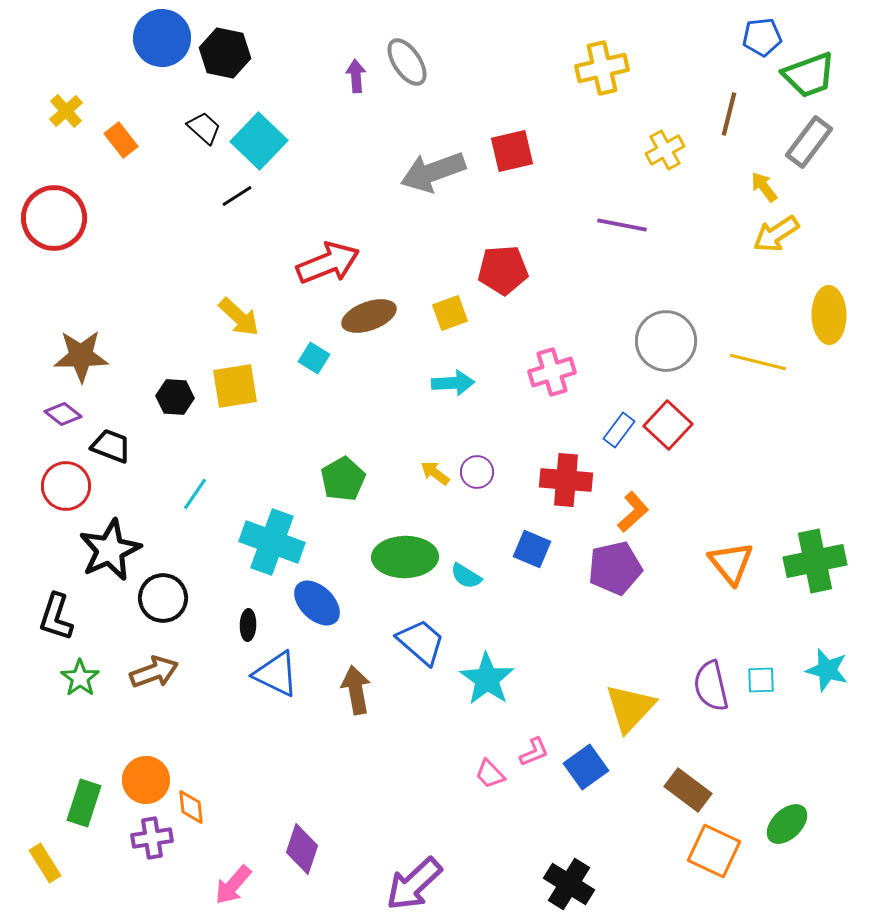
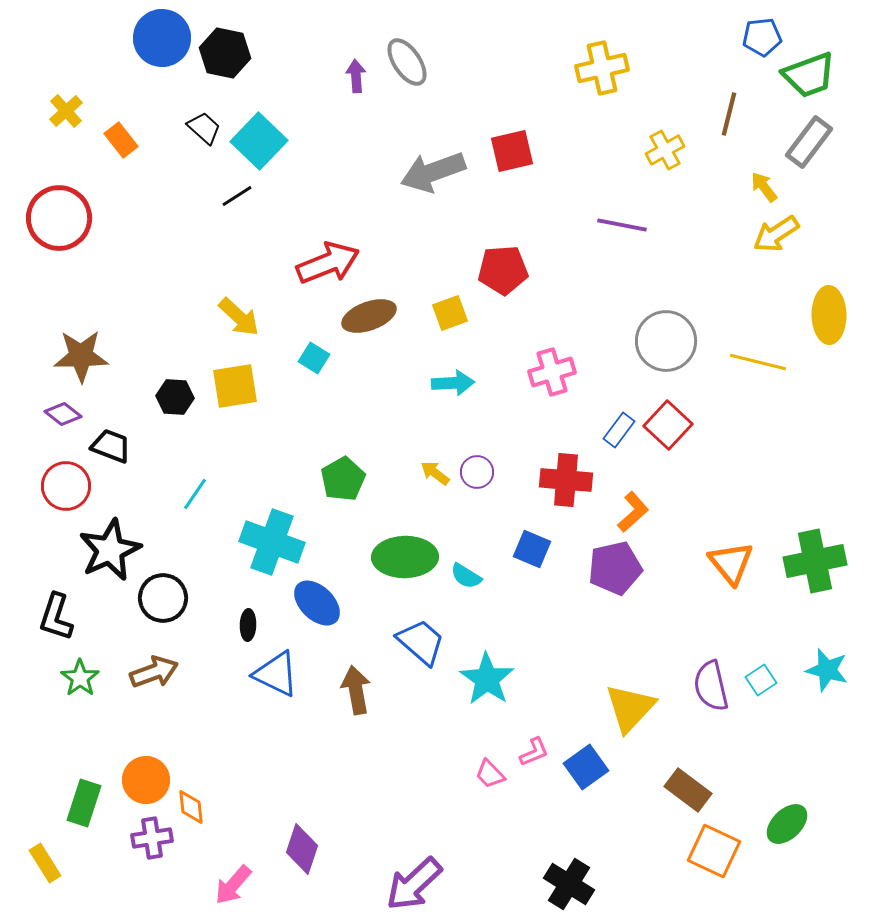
red circle at (54, 218): moved 5 px right
cyan square at (761, 680): rotated 32 degrees counterclockwise
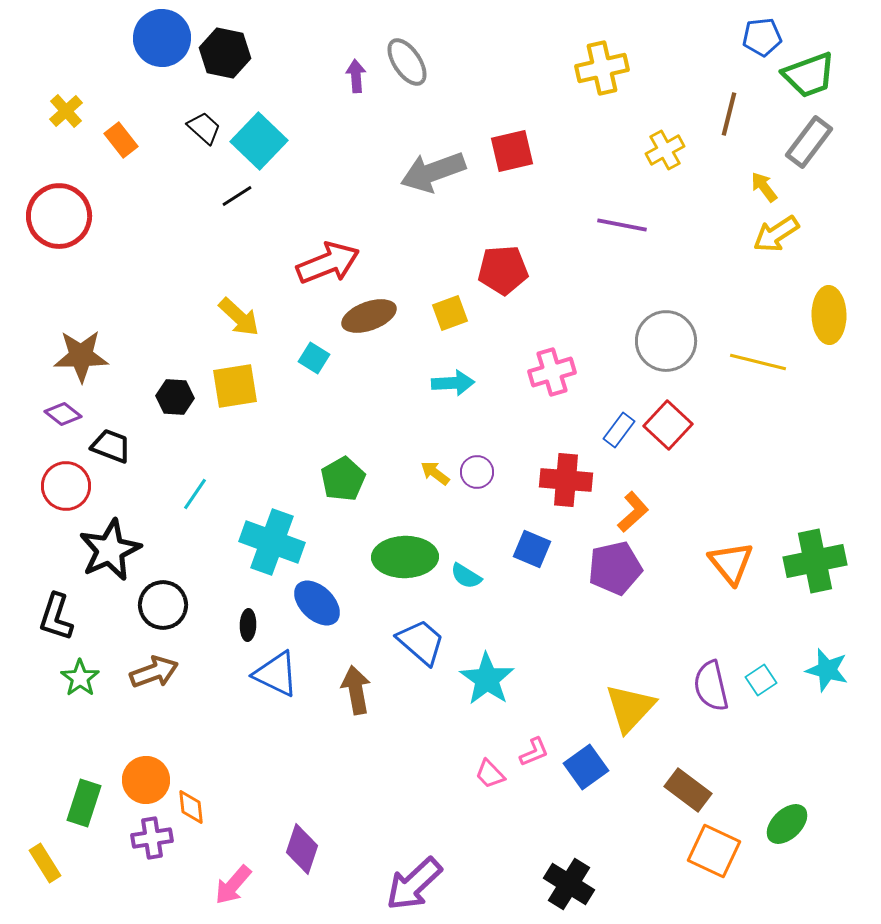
red circle at (59, 218): moved 2 px up
black circle at (163, 598): moved 7 px down
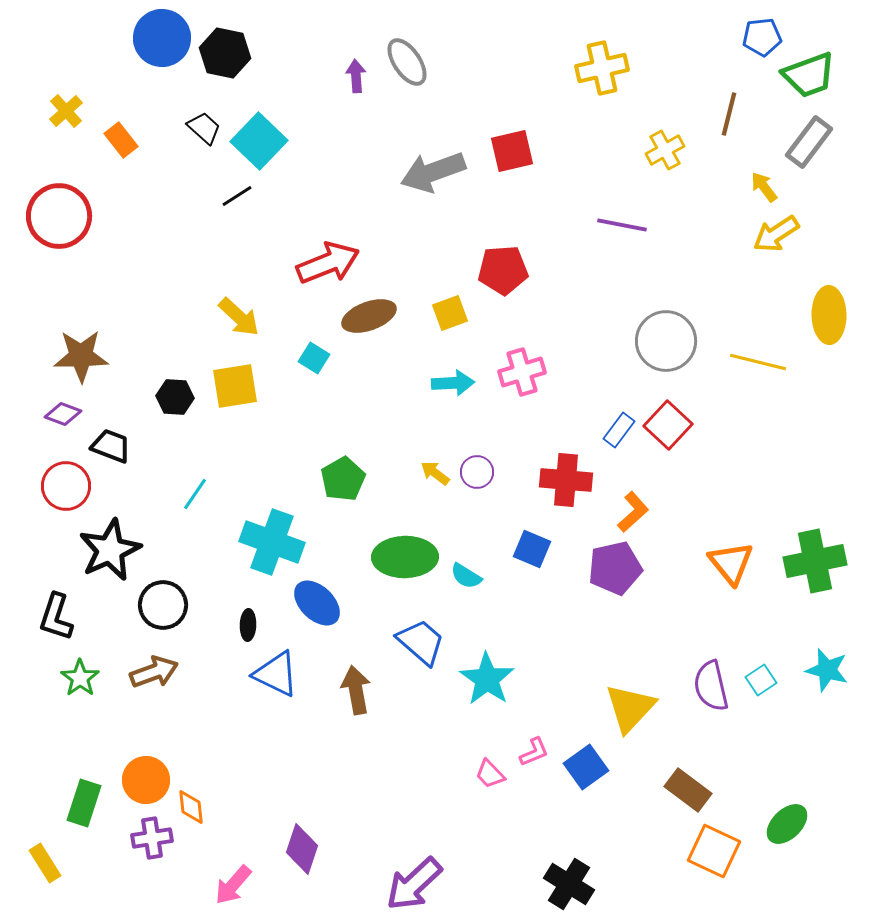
pink cross at (552, 372): moved 30 px left
purple diamond at (63, 414): rotated 18 degrees counterclockwise
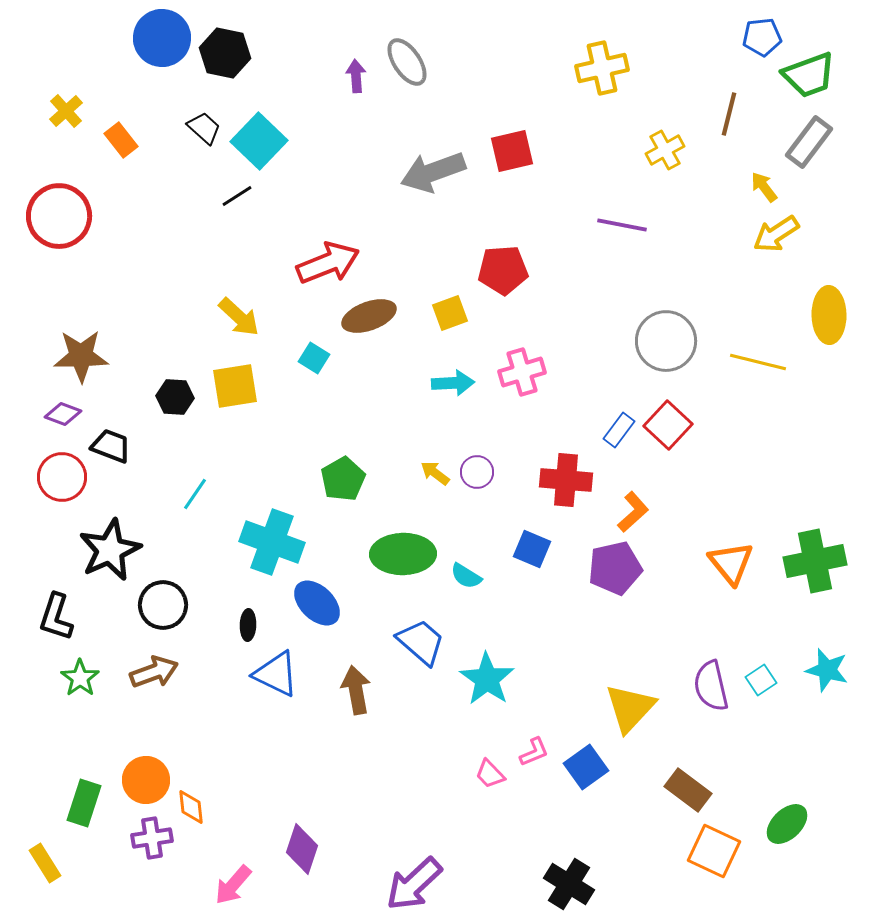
red circle at (66, 486): moved 4 px left, 9 px up
green ellipse at (405, 557): moved 2 px left, 3 px up
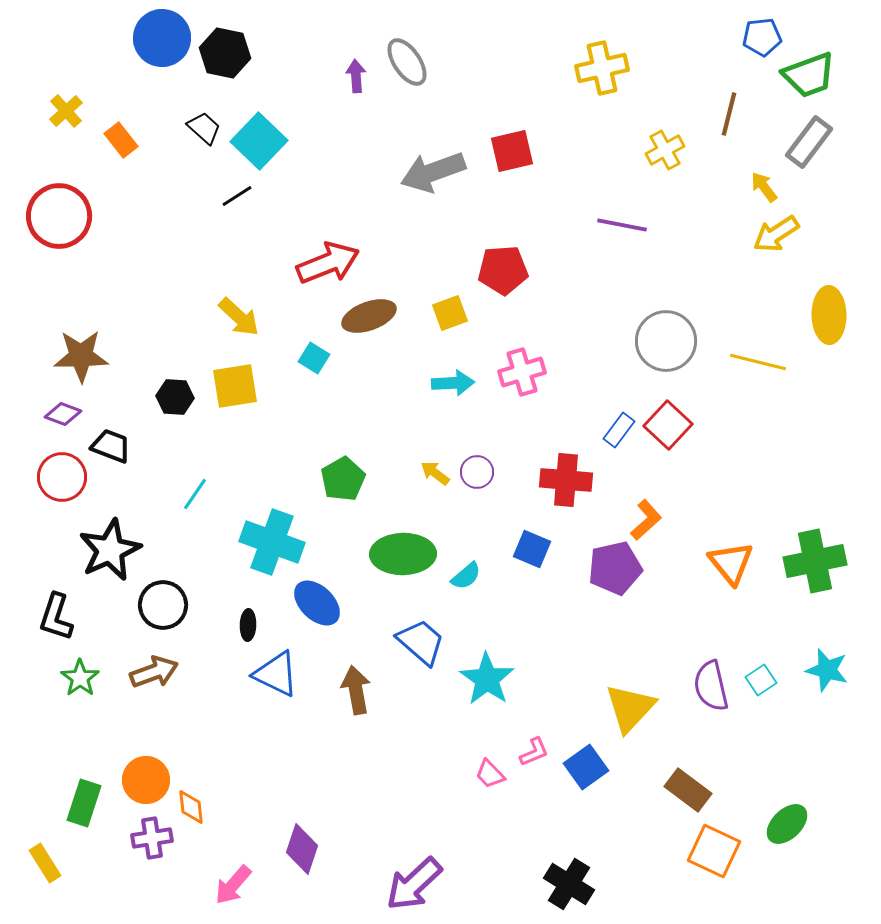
orange L-shape at (633, 512): moved 13 px right, 8 px down
cyan semicircle at (466, 576): rotated 72 degrees counterclockwise
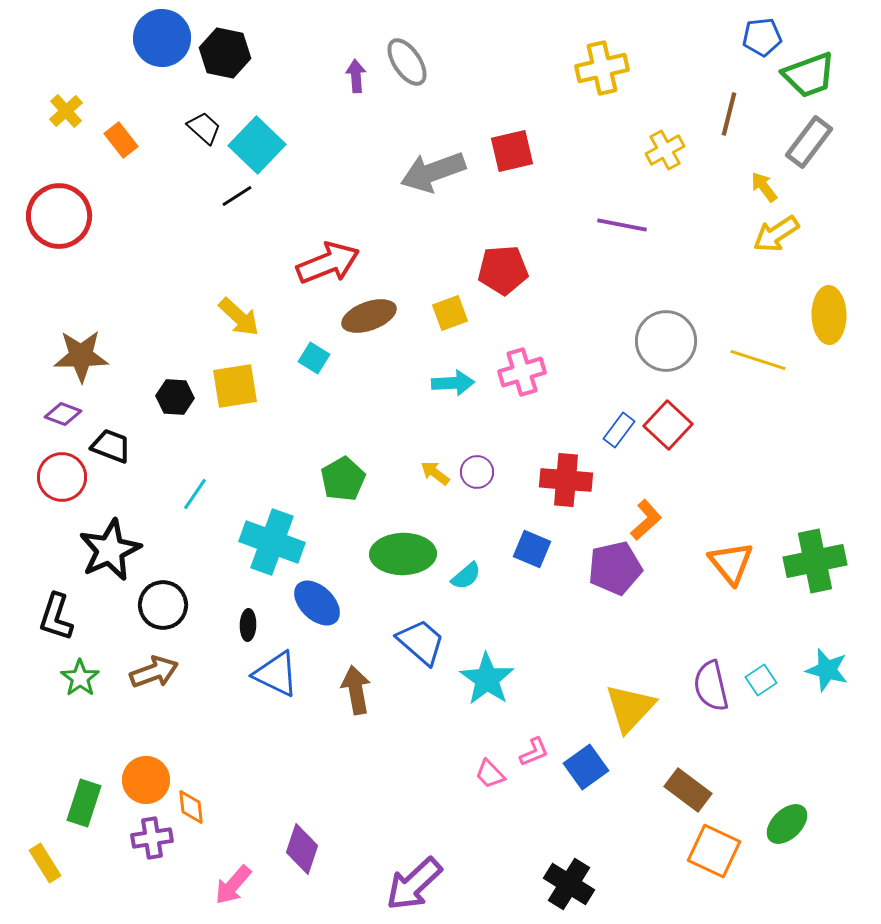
cyan square at (259, 141): moved 2 px left, 4 px down
yellow line at (758, 362): moved 2 px up; rotated 4 degrees clockwise
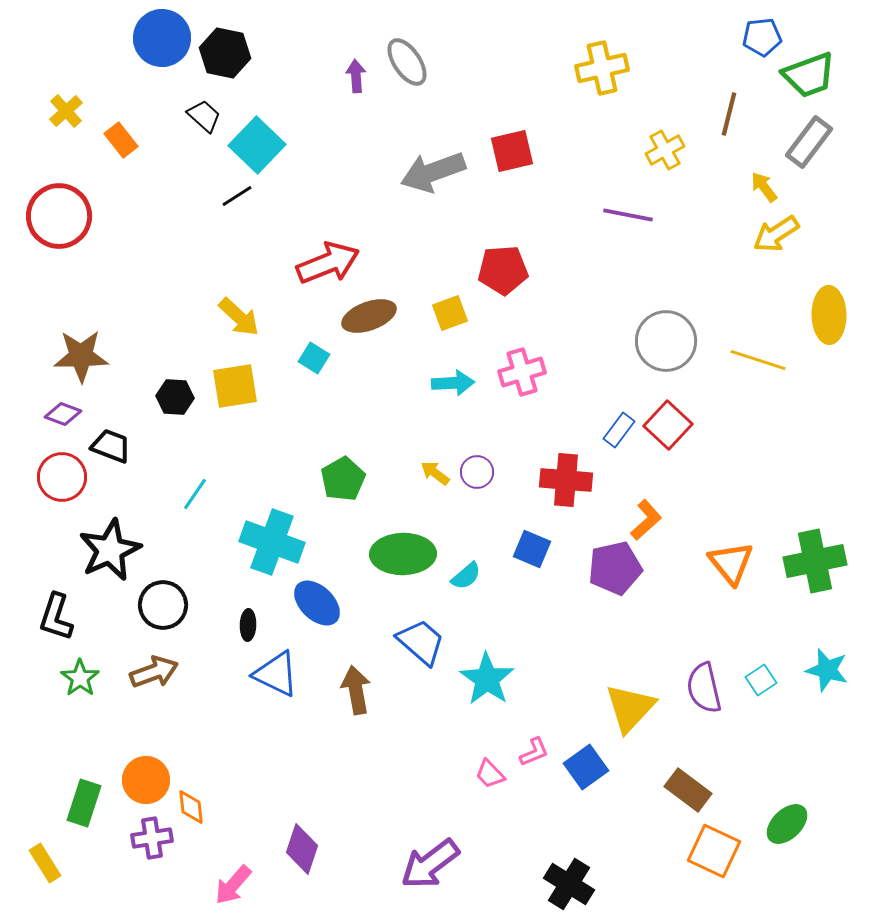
black trapezoid at (204, 128): moved 12 px up
purple line at (622, 225): moved 6 px right, 10 px up
purple semicircle at (711, 686): moved 7 px left, 2 px down
purple arrow at (414, 884): moved 16 px right, 20 px up; rotated 6 degrees clockwise
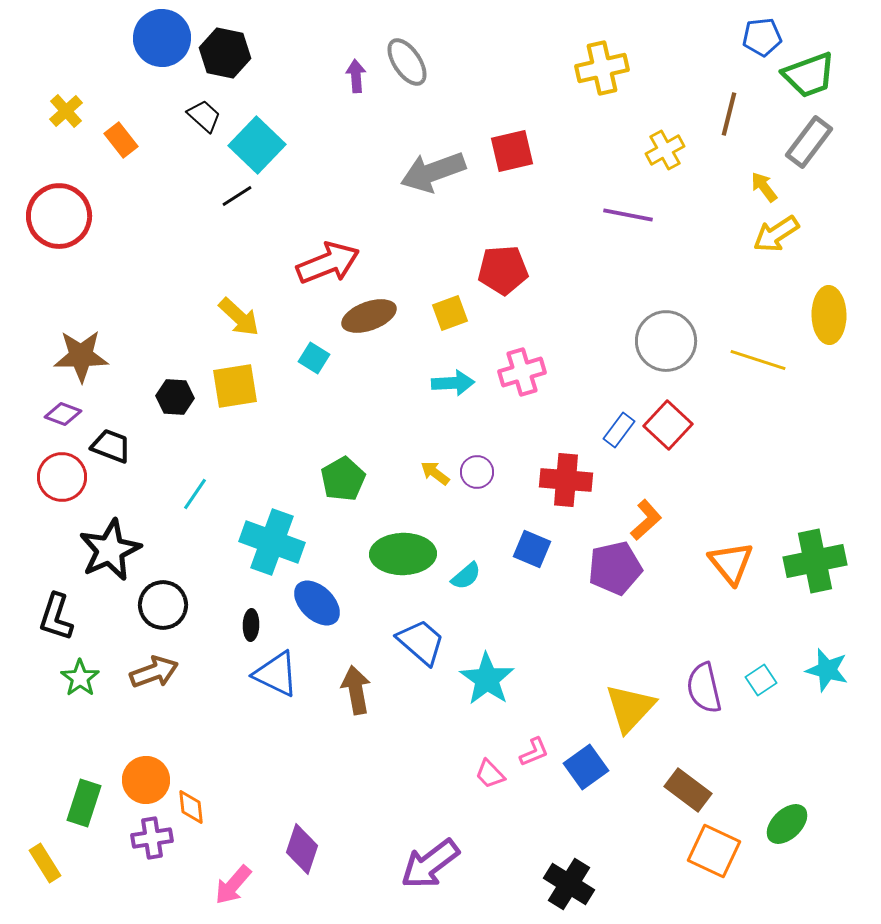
black ellipse at (248, 625): moved 3 px right
